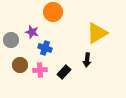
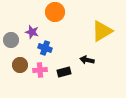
orange circle: moved 2 px right
yellow triangle: moved 5 px right, 2 px up
black arrow: rotated 96 degrees clockwise
black rectangle: rotated 32 degrees clockwise
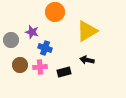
yellow triangle: moved 15 px left
pink cross: moved 3 px up
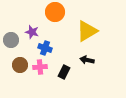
black rectangle: rotated 48 degrees counterclockwise
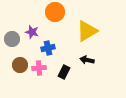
gray circle: moved 1 px right, 1 px up
blue cross: moved 3 px right; rotated 32 degrees counterclockwise
pink cross: moved 1 px left, 1 px down
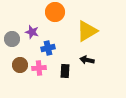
black rectangle: moved 1 px right, 1 px up; rotated 24 degrees counterclockwise
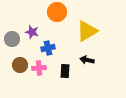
orange circle: moved 2 px right
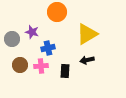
yellow triangle: moved 3 px down
black arrow: rotated 24 degrees counterclockwise
pink cross: moved 2 px right, 2 px up
